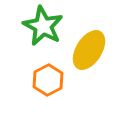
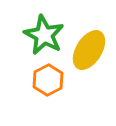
green star: moved 1 px right, 9 px down
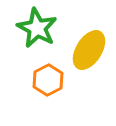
green star: moved 7 px left, 7 px up
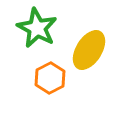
orange hexagon: moved 2 px right, 2 px up
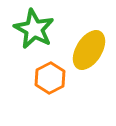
green star: moved 3 px left, 1 px down
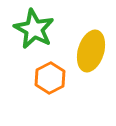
yellow ellipse: moved 2 px right, 1 px down; rotated 15 degrees counterclockwise
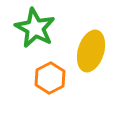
green star: moved 1 px right, 1 px up
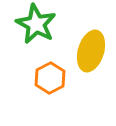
green star: moved 1 px right, 4 px up
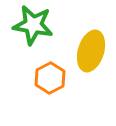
green star: moved 3 px left, 1 px down; rotated 18 degrees counterclockwise
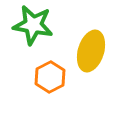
orange hexagon: moved 1 px up
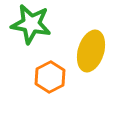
green star: moved 2 px left, 1 px up
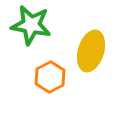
green star: moved 1 px down
